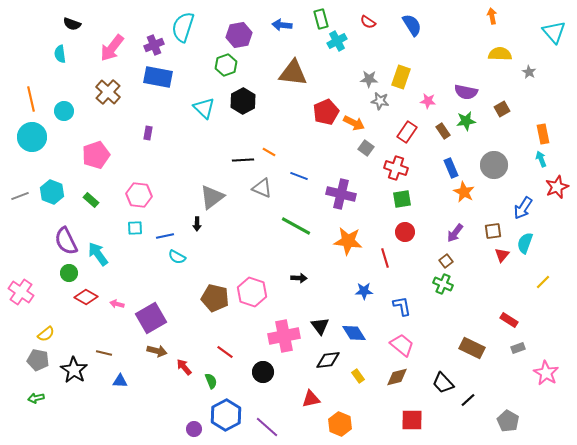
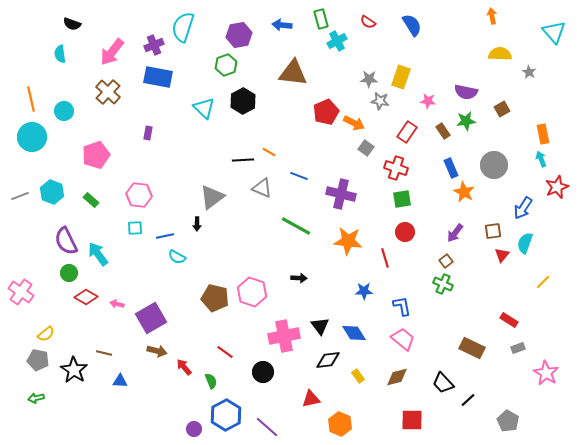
pink arrow at (112, 48): moved 4 px down
pink trapezoid at (402, 345): moved 1 px right, 6 px up
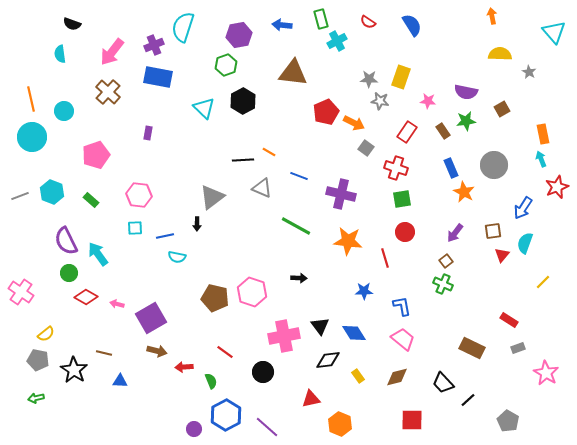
cyan semicircle at (177, 257): rotated 18 degrees counterclockwise
red arrow at (184, 367): rotated 54 degrees counterclockwise
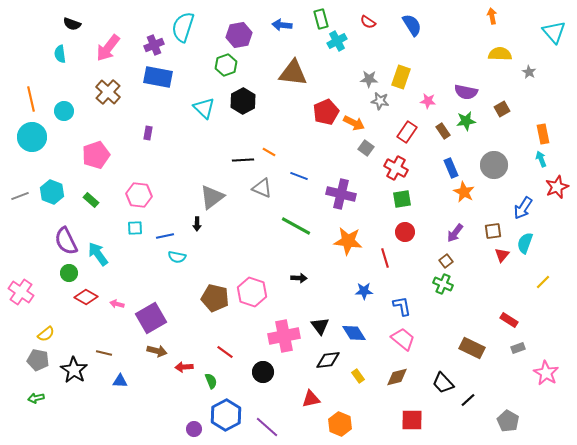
pink arrow at (112, 52): moved 4 px left, 4 px up
red cross at (396, 168): rotated 10 degrees clockwise
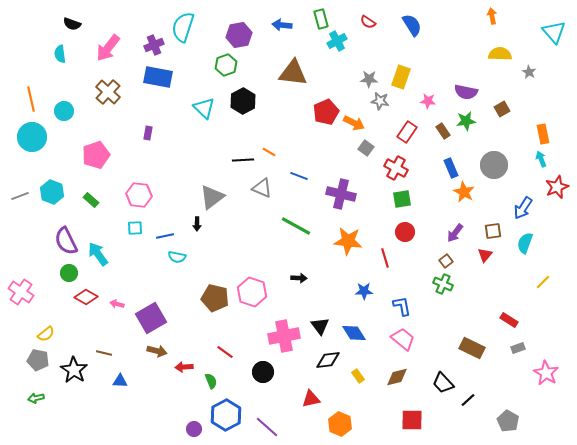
red triangle at (502, 255): moved 17 px left
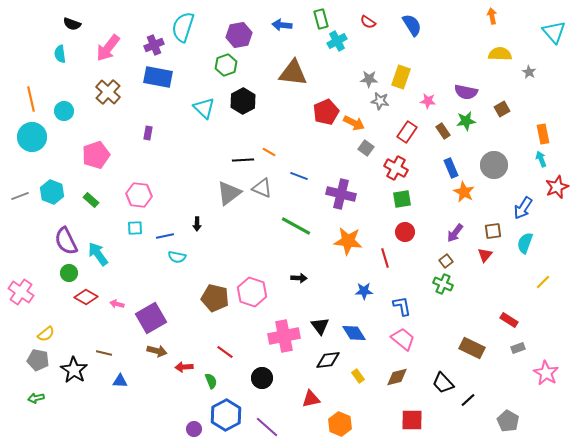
gray triangle at (212, 197): moved 17 px right, 4 px up
black circle at (263, 372): moved 1 px left, 6 px down
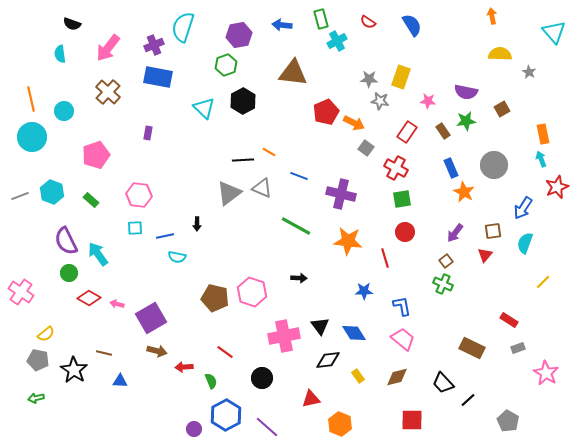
red diamond at (86, 297): moved 3 px right, 1 px down
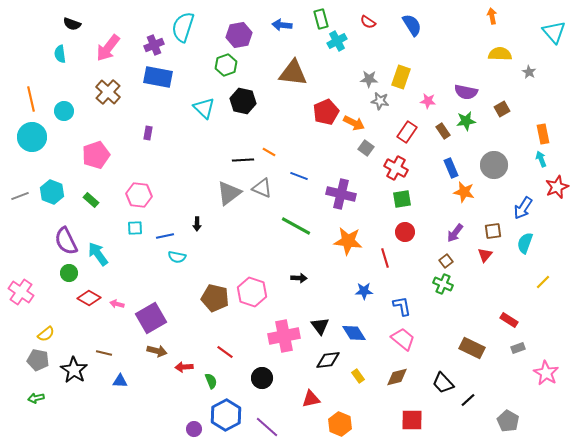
black hexagon at (243, 101): rotated 20 degrees counterclockwise
orange star at (464, 192): rotated 15 degrees counterclockwise
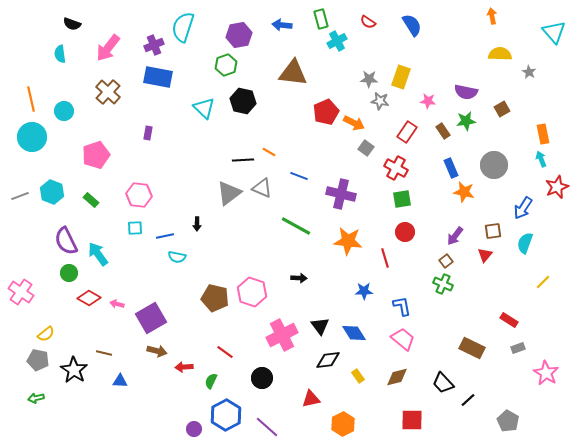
purple arrow at (455, 233): moved 3 px down
pink cross at (284, 336): moved 2 px left, 1 px up; rotated 16 degrees counterclockwise
green semicircle at (211, 381): rotated 133 degrees counterclockwise
orange hexagon at (340, 424): moved 3 px right; rotated 10 degrees clockwise
